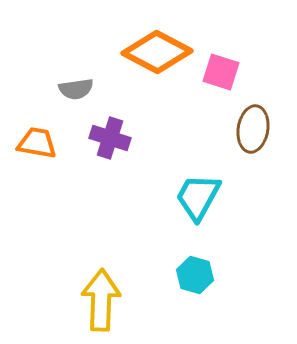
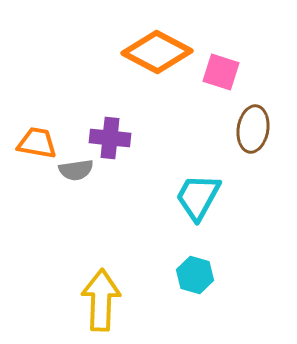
gray semicircle: moved 81 px down
purple cross: rotated 12 degrees counterclockwise
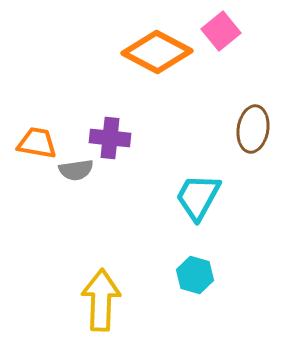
pink square: moved 41 px up; rotated 33 degrees clockwise
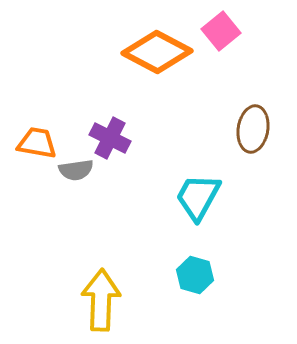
purple cross: rotated 21 degrees clockwise
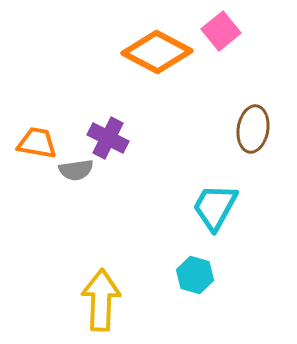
purple cross: moved 2 px left
cyan trapezoid: moved 17 px right, 10 px down
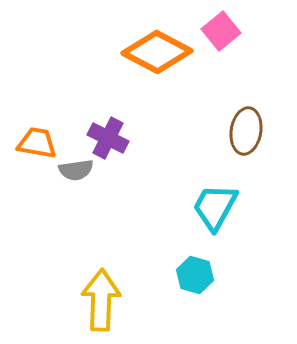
brown ellipse: moved 7 px left, 2 px down
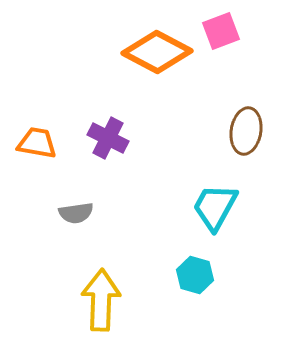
pink square: rotated 18 degrees clockwise
gray semicircle: moved 43 px down
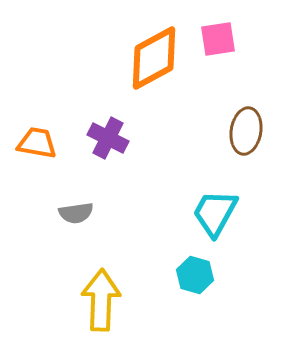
pink square: moved 3 px left, 8 px down; rotated 12 degrees clockwise
orange diamond: moved 3 px left, 6 px down; rotated 56 degrees counterclockwise
cyan trapezoid: moved 6 px down
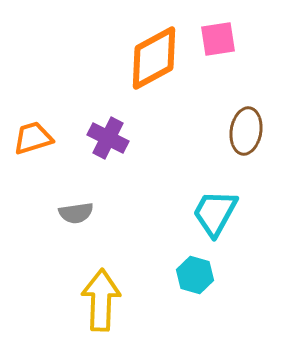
orange trapezoid: moved 4 px left, 5 px up; rotated 27 degrees counterclockwise
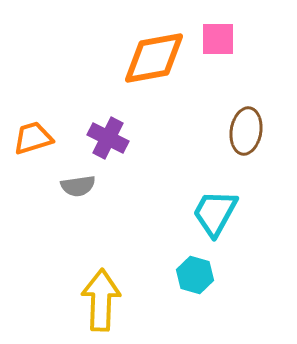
pink square: rotated 9 degrees clockwise
orange diamond: rotated 18 degrees clockwise
gray semicircle: moved 2 px right, 27 px up
